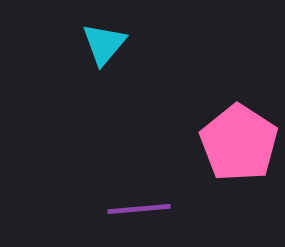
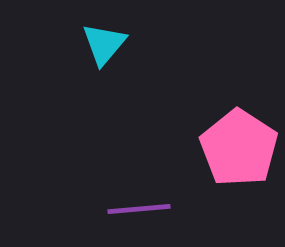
pink pentagon: moved 5 px down
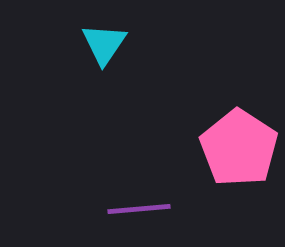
cyan triangle: rotated 6 degrees counterclockwise
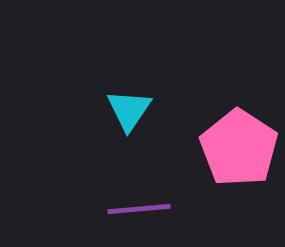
cyan triangle: moved 25 px right, 66 px down
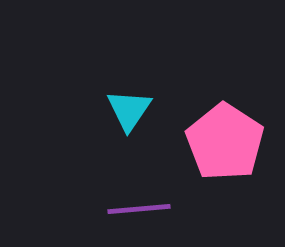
pink pentagon: moved 14 px left, 6 px up
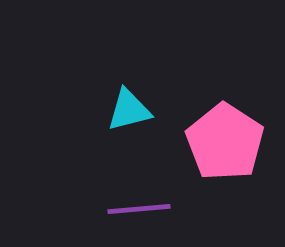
cyan triangle: rotated 42 degrees clockwise
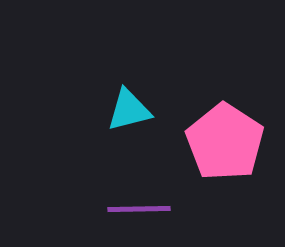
purple line: rotated 4 degrees clockwise
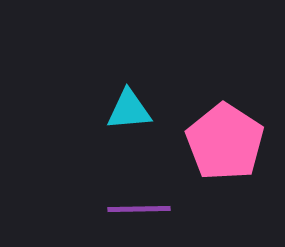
cyan triangle: rotated 9 degrees clockwise
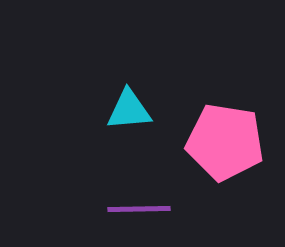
pink pentagon: rotated 24 degrees counterclockwise
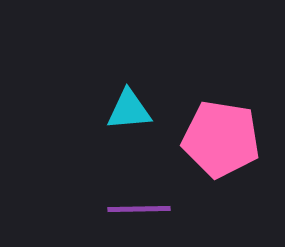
pink pentagon: moved 4 px left, 3 px up
